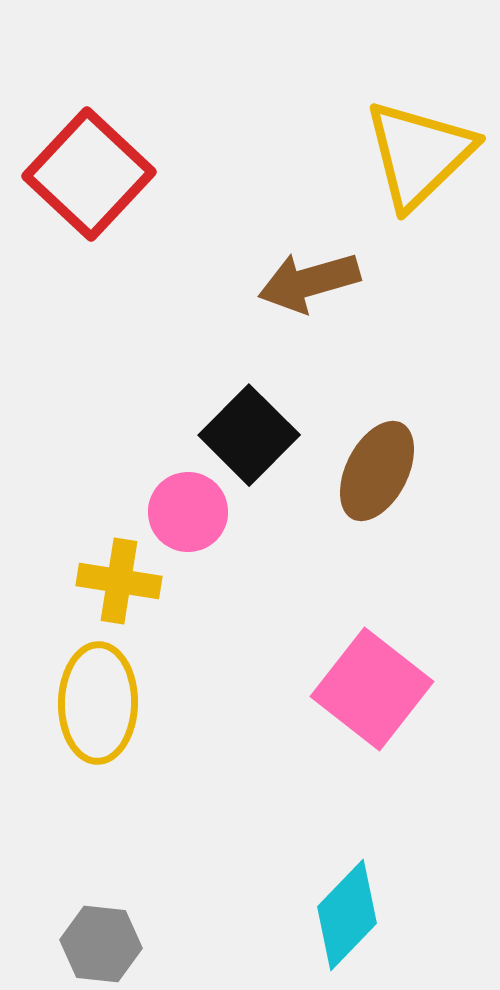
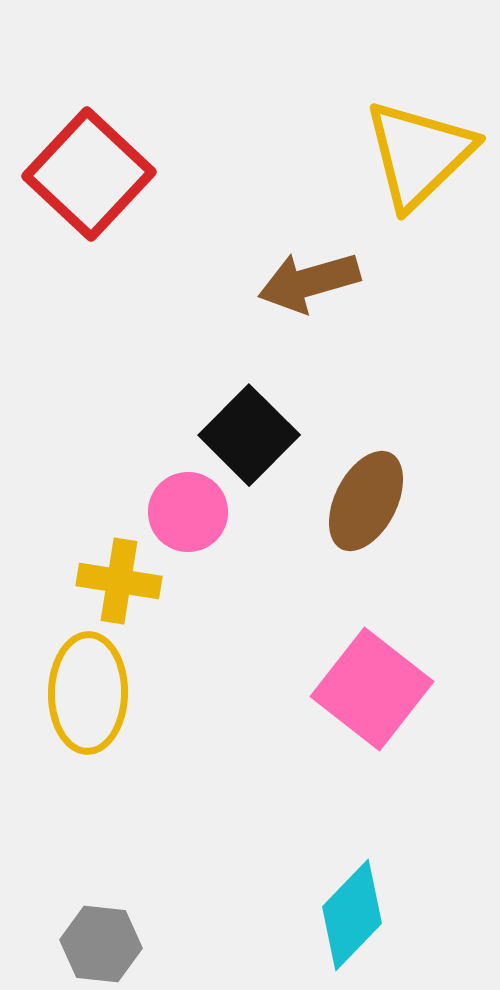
brown ellipse: moved 11 px left, 30 px down
yellow ellipse: moved 10 px left, 10 px up
cyan diamond: moved 5 px right
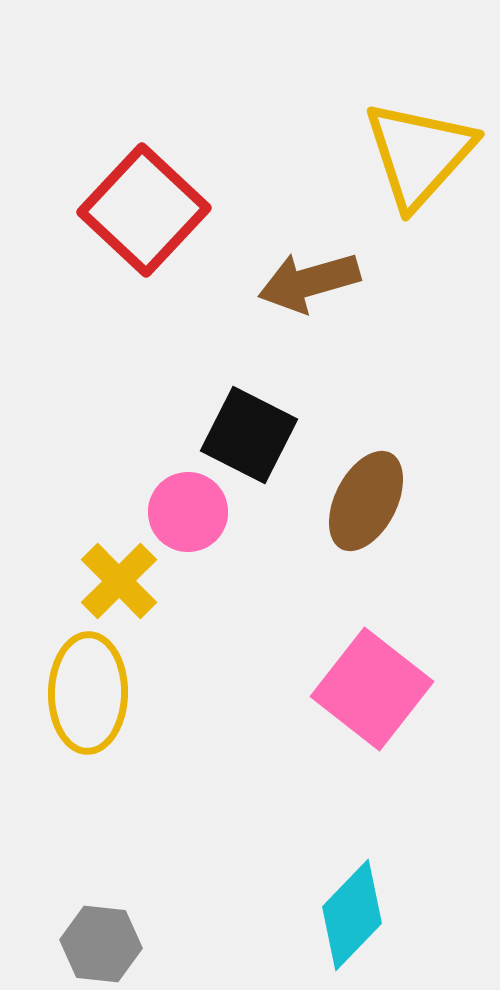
yellow triangle: rotated 4 degrees counterclockwise
red square: moved 55 px right, 36 px down
black square: rotated 18 degrees counterclockwise
yellow cross: rotated 36 degrees clockwise
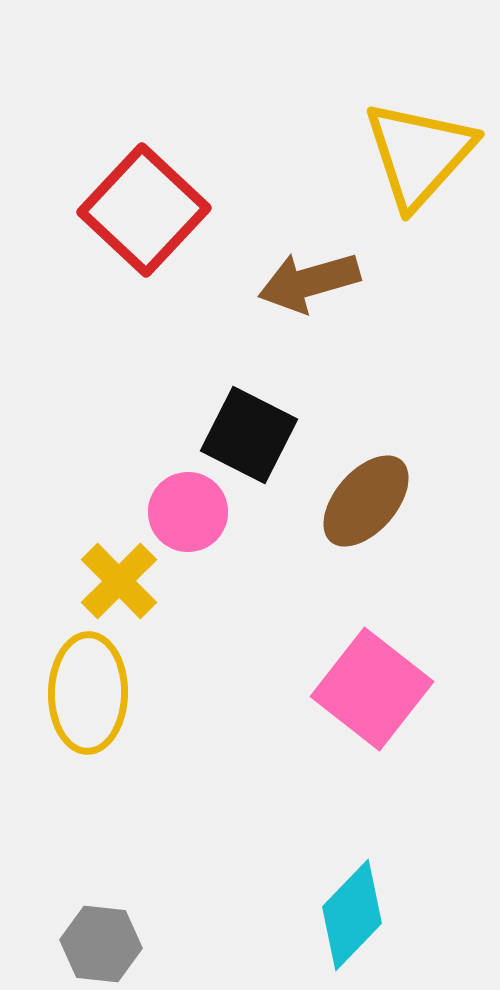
brown ellipse: rotated 14 degrees clockwise
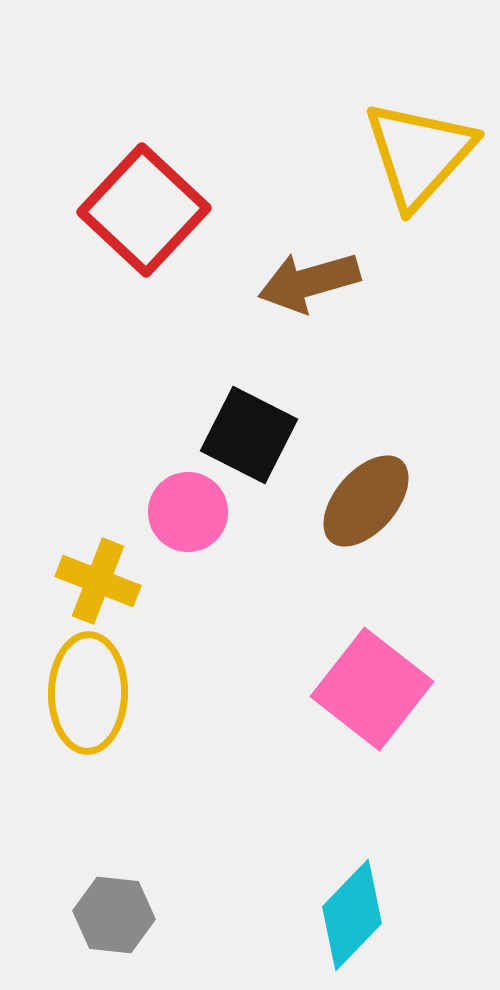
yellow cross: moved 21 px left; rotated 24 degrees counterclockwise
gray hexagon: moved 13 px right, 29 px up
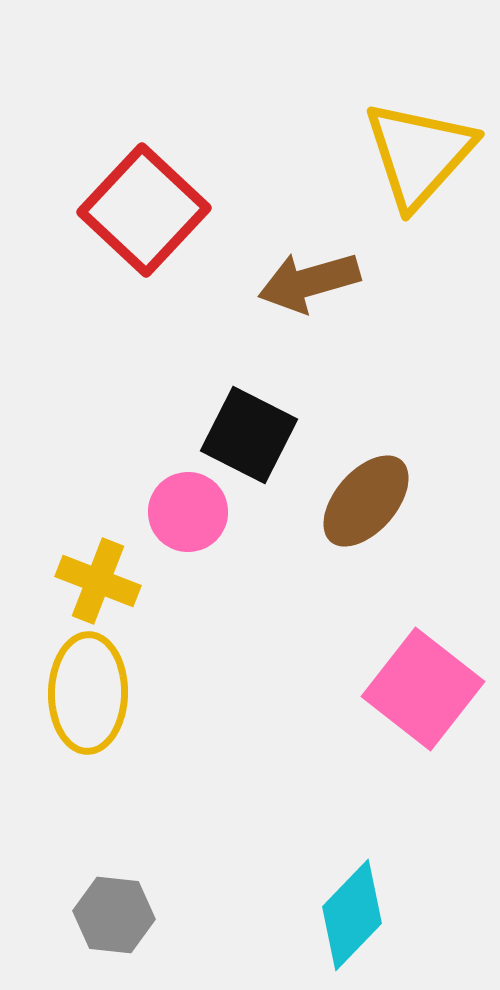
pink square: moved 51 px right
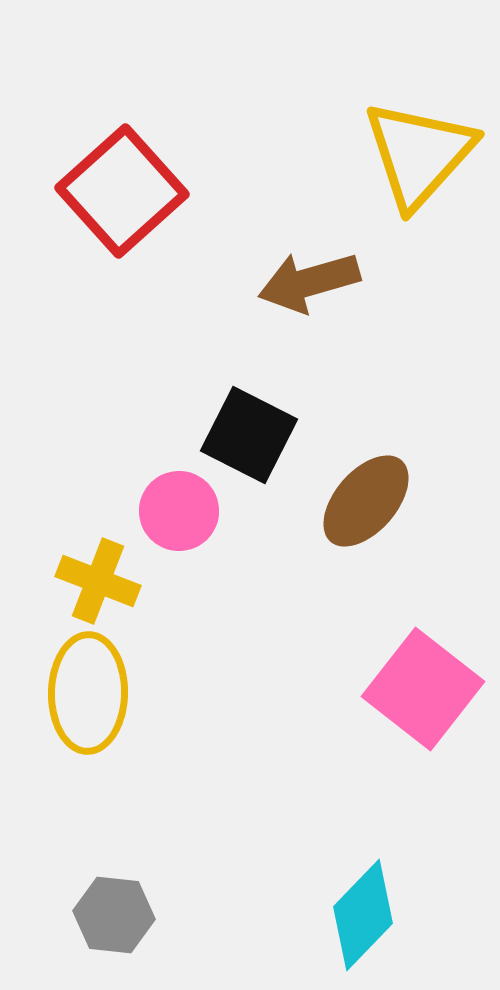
red square: moved 22 px left, 19 px up; rotated 5 degrees clockwise
pink circle: moved 9 px left, 1 px up
cyan diamond: moved 11 px right
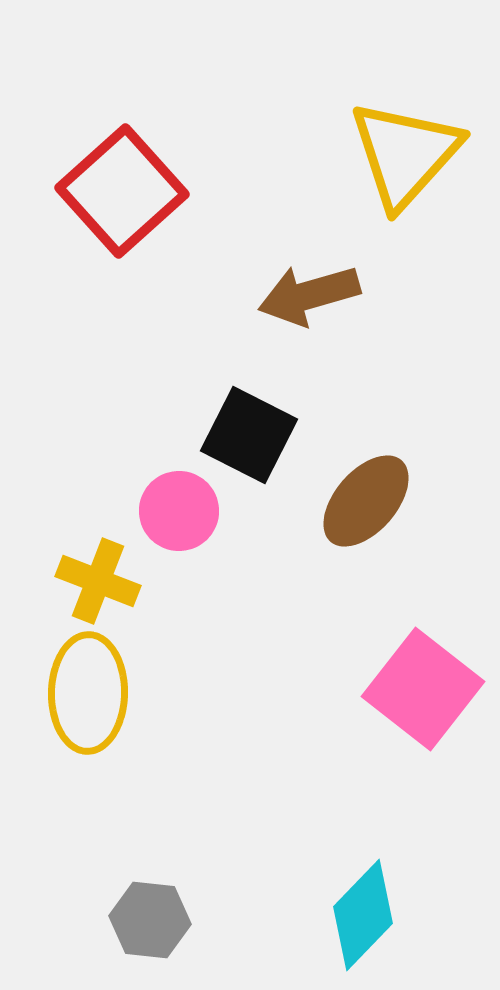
yellow triangle: moved 14 px left
brown arrow: moved 13 px down
gray hexagon: moved 36 px right, 5 px down
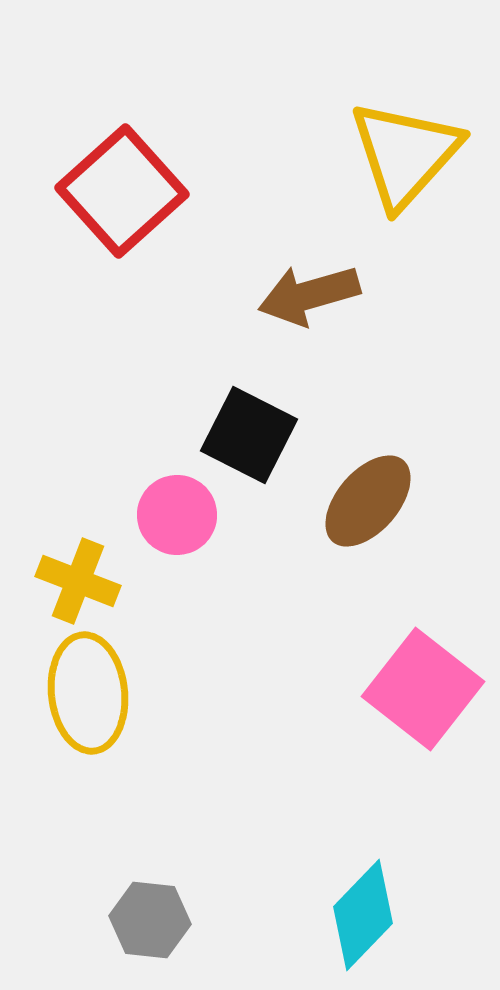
brown ellipse: moved 2 px right
pink circle: moved 2 px left, 4 px down
yellow cross: moved 20 px left
yellow ellipse: rotated 7 degrees counterclockwise
